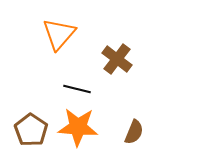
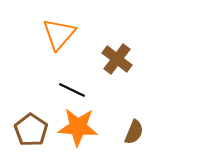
black line: moved 5 px left, 1 px down; rotated 12 degrees clockwise
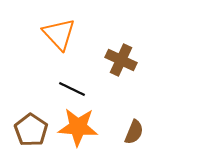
orange triangle: rotated 24 degrees counterclockwise
brown cross: moved 4 px right, 1 px down; rotated 12 degrees counterclockwise
black line: moved 1 px up
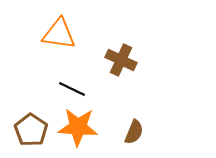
orange triangle: rotated 39 degrees counterclockwise
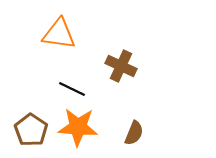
brown cross: moved 6 px down
brown semicircle: moved 1 px down
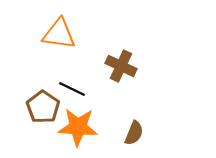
brown pentagon: moved 12 px right, 23 px up
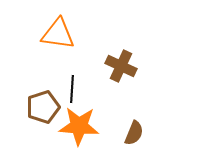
orange triangle: moved 1 px left
black line: rotated 68 degrees clockwise
brown pentagon: rotated 20 degrees clockwise
orange star: moved 1 px right, 1 px up
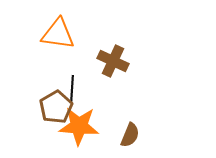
brown cross: moved 8 px left, 5 px up
brown pentagon: moved 13 px right; rotated 12 degrees counterclockwise
brown semicircle: moved 4 px left, 2 px down
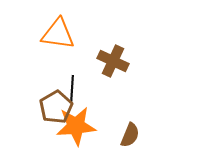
orange star: moved 3 px left; rotated 9 degrees counterclockwise
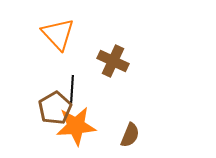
orange triangle: rotated 39 degrees clockwise
brown pentagon: moved 1 px left, 1 px down
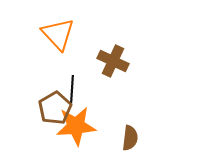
brown semicircle: moved 3 px down; rotated 15 degrees counterclockwise
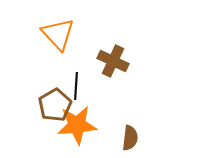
black line: moved 4 px right, 3 px up
brown pentagon: moved 3 px up
orange star: moved 1 px right, 1 px up
